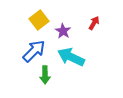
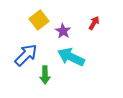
blue arrow: moved 8 px left, 4 px down
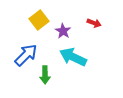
red arrow: rotated 80 degrees clockwise
cyan arrow: moved 2 px right
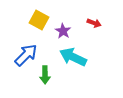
yellow square: rotated 24 degrees counterclockwise
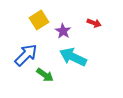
yellow square: rotated 30 degrees clockwise
green arrow: rotated 54 degrees counterclockwise
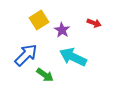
purple star: moved 1 px left, 1 px up
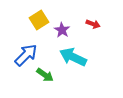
red arrow: moved 1 px left, 1 px down
